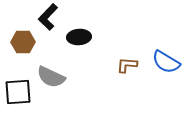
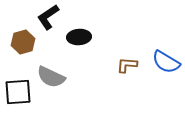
black L-shape: rotated 12 degrees clockwise
brown hexagon: rotated 15 degrees counterclockwise
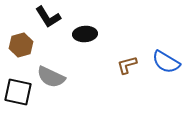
black L-shape: rotated 88 degrees counterclockwise
black ellipse: moved 6 px right, 3 px up
brown hexagon: moved 2 px left, 3 px down
brown L-shape: rotated 20 degrees counterclockwise
black square: rotated 16 degrees clockwise
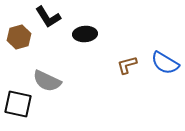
brown hexagon: moved 2 px left, 8 px up
blue semicircle: moved 1 px left, 1 px down
gray semicircle: moved 4 px left, 4 px down
black square: moved 12 px down
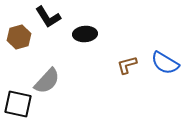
gray semicircle: rotated 72 degrees counterclockwise
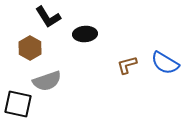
brown hexagon: moved 11 px right, 11 px down; rotated 15 degrees counterclockwise
gray semicircle: rotated 28 degrees clockwise
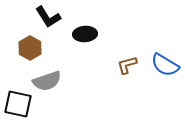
blue semicircle: moved 2 px down
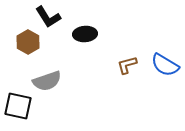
brown hexagon: moved 2 px left, 6 px up
black square: moved 2 px down
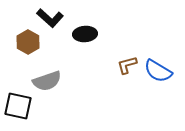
black L-shape: moved 2 px right, 1 px down; rotated 16 degrees counterclockwise
blue semicircle: moved 7 px left, 6 px down
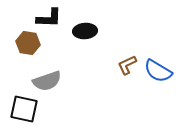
black L-shape: moved 1 px left; rotated 40 degrees counterclockwise
black ellipse: moved 3 px up
brown hexagon: moved 1 px down; rotated 20 degrees counterclockwise
brown L-shape: rotated 10 degrees counterclockwise
black square: moved 6 px right, 3 px down
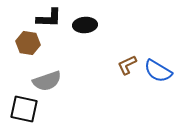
black ellipse: moved 6 px up
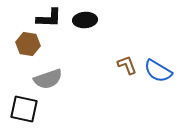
black ellipse: moved 5 px up
brown hexagon: moved 1 px down
brown L-shape: rotated 95 degrees clockwise
gray semicircle: moved 1 px right, 2 px up
